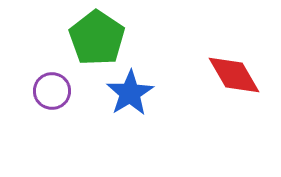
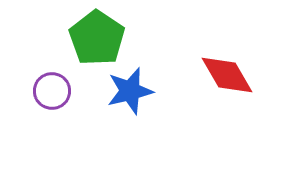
red diamond: moved 7 px left
blue star: moved 2 px up; rotated 18 degrees clockwise
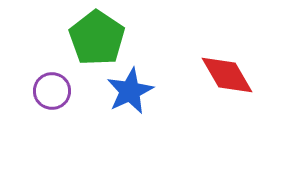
blue star: rotated 12 degrees counterclockwise
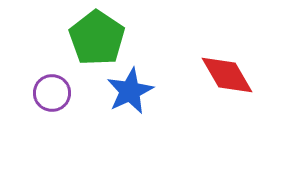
purple circle: moved 2 px down
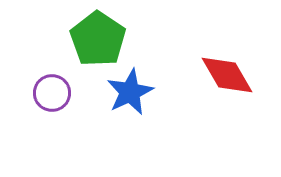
green pentagon: moved 1 px right, 1 px down
blue star: moved 1 px down
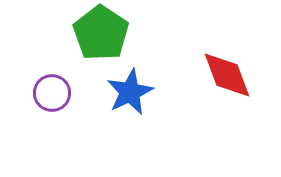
green pentagon: moved 3 px right, 6 px up
red diamond: rotated 10 degrees clockwise
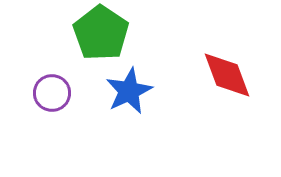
blue star: moved 1 px left, 1 px up
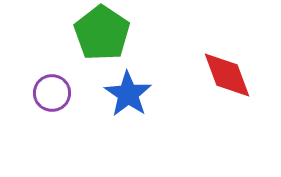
green pentagon: moved 1 px right
blue star: moved 1 px left, 3 px down; rotated 12 degrees counterclockwise
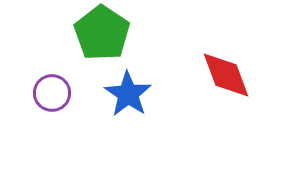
red diamond: moved 1 px left
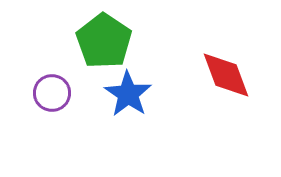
green pentagon: moved 2 px right, 8 px down
